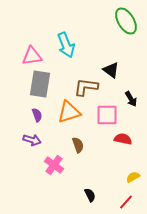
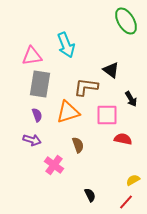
orange triangle: moved 1 px left
yellow semicircle: moved 3 px down
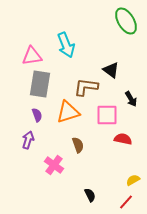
purple arrow: moved 4 px left; rotated 90 degrees counterclockwise
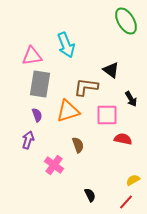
orange triangle: moved 1 px up
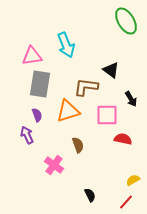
purple arrow: moved 1 px left, 5 px up; rotated 42 degrees counterclockwise
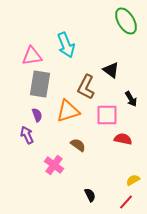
brown L-shape: rotated 70 degrees counterclockwise
brown semicircle: rotated 35 degrees counterclockwise
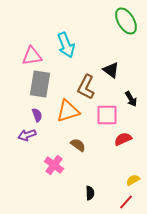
purple arrow: rotated 84 degrees counterclockwise
red semicircle: rotated 36 degrees counterclockwise
black semicircle: moved 2 px up; rotated 24 degrees clockwise
